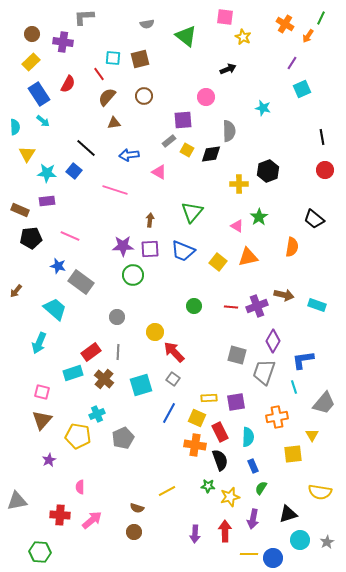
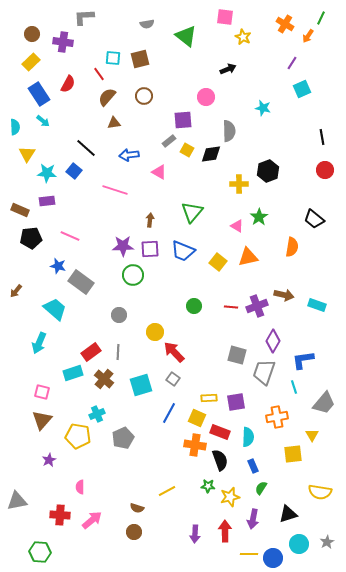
gray circle at (117, 317): moved 2 px right, 2 px up
red rectangle at (220, 432): rotated 42 degrees counterclockwise
cyan circle at (300, 540): moved 1 px left, 4 px down
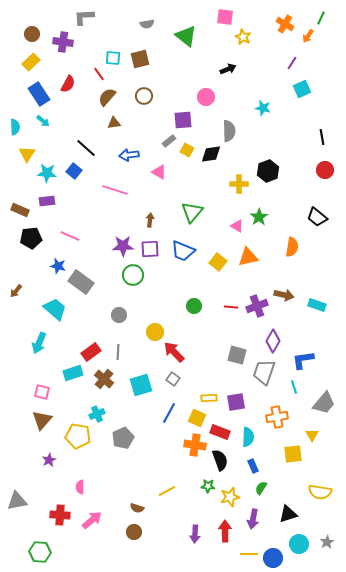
black trapezoid at (314, 219): moved 3 px right, 2 px up
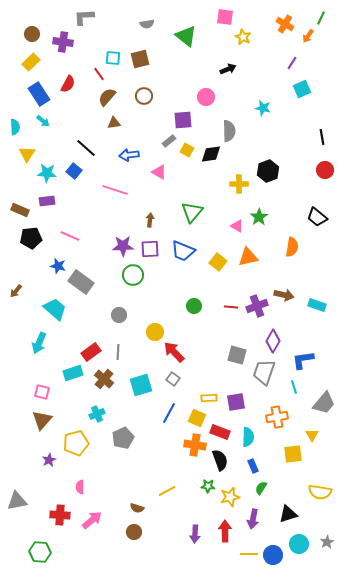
yellow pentagon at (78, 436): moved 2 px left, 7 px down; rotated 25 degrees counterclockwise
blue circle at (273, 558): moved 3 px up
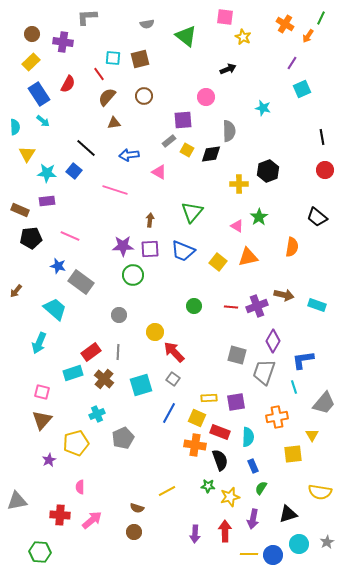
gray L-shape at (84, 17): moved 3 px right
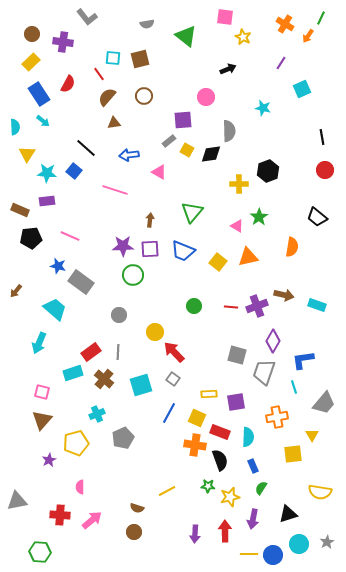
gray L-shape at (87, 17): rotated 125 degrees counterclockwise
purple line at (292, 63): moved 11 px left
yellow rectangle at (209, 398): moved 4 px up
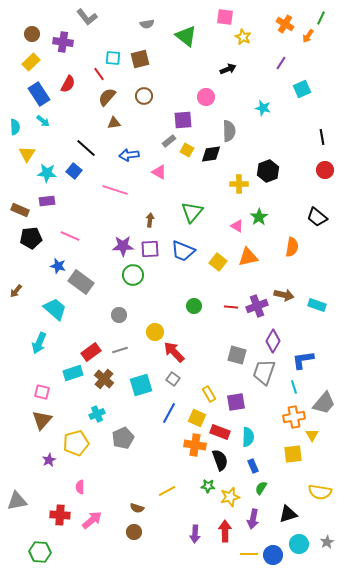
gray line at (118, 352): moved 2 px right, 2 px up; rotated 70 degrees clockwise
yellow rectangle at (209, 394): rotated 63 degrees clockwise
orange cross at (277, 417): moved 17 px right
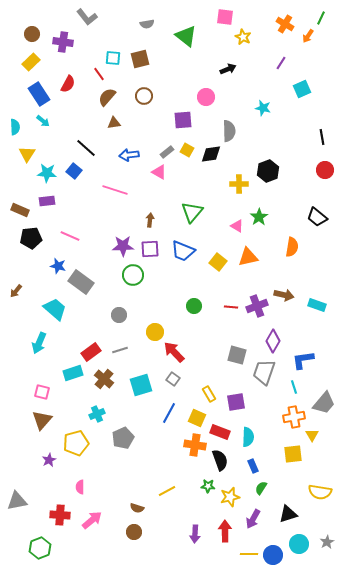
gray rectangle at (169, 141): moved 2 px left, 11 px down
purple arrow at (253, 519): rotated 18 degrees clockwise
green hexagon at (40, 552): moved 4 px up; rotated 25 degrees counterclockwise
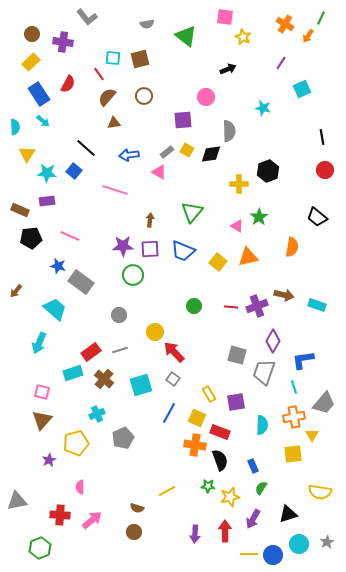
cyan semicircle at (248, 437): moved 14 px right, 12 px up
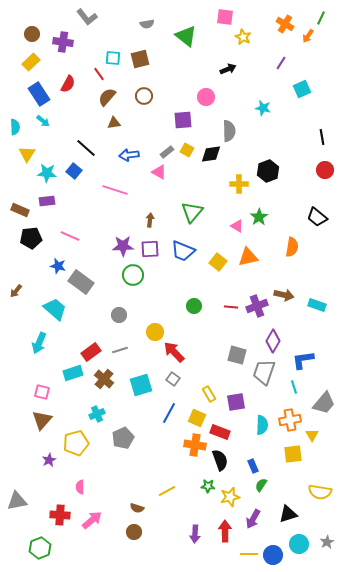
orange cross at (294, 417): moved 4 px left, 3 px down
green semicircle at (261, 488): moved 3 px up
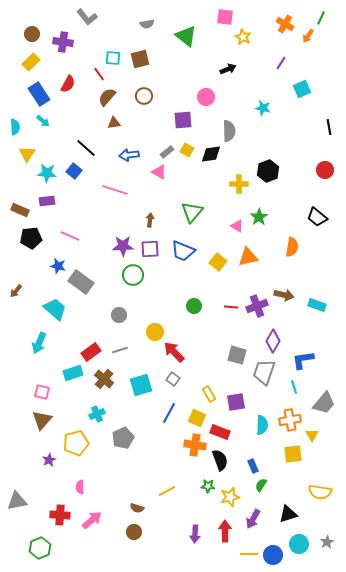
black line at (322, 137): moved 7 px right, 10 px up
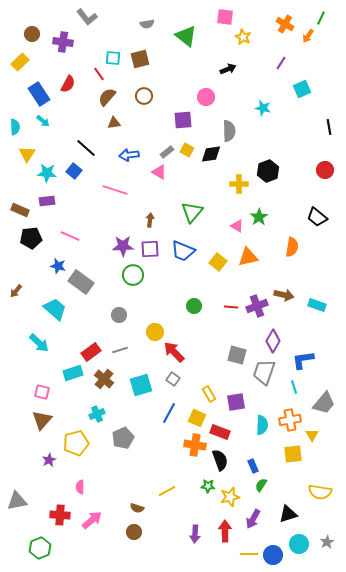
yellow rectangle at (31, 62): moved 11 px left
cyan arrow at (39, 343): rotated 70 degrees counterclockwise
